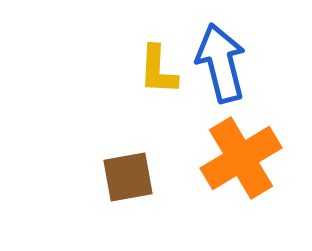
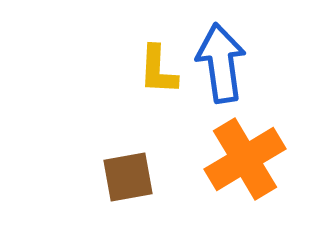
blue arrow: rotated 6 degrees clockwise
orange cross: moved 4 px right, 1 px down
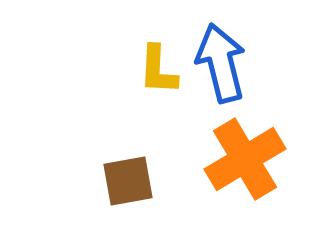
blue arrow: rotated 6 degrees counterclockwise
brown square: moved 4 px down
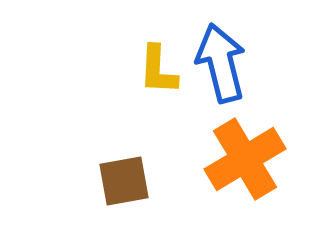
brown square: moved 4 px left
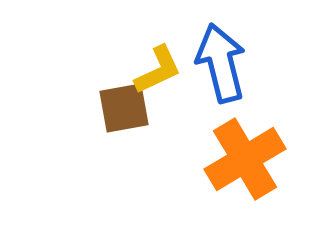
yellow L-shape: rotated 118 degrees counterclockwise
brown square: moved 73 px up
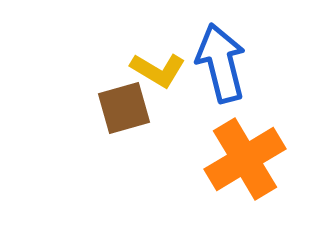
yellow L-shape: rotated 56 degrees clockwise
brown square: rotated 6 degrees counterclockwise
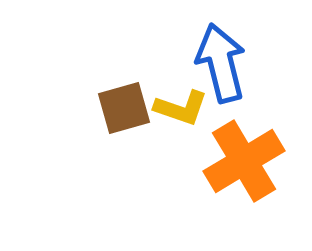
yellow L-shape: moved 23 px right, 38 px down; rotated 12 degrees counterclockwise
orange cross: moved 1 px left, 2 px down
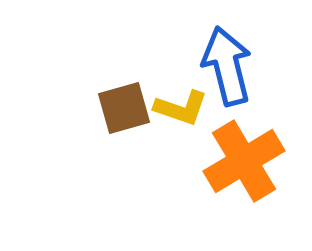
blue arrow: moved 6 px right, 3 px down
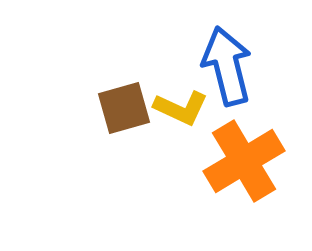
yellow L-shape: rotated 6 degrees clockwise
